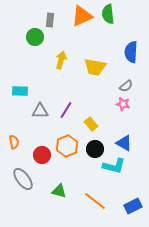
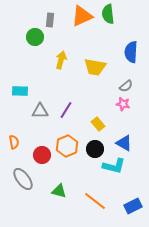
yellow rectangle: moved 7 px right
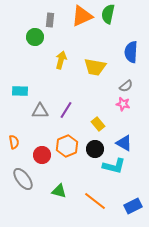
green semicircle: rotated 18 degrees clockwise
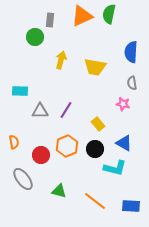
green semicircle: moved 1 px right
gray semicircle: moved 6 px right, 3 px up; rotated 120 degrees clockwise
red circle: moved 1 px left
cyan L-shape: moved 1 px right, 2 px down
blue rectangle: moved 2 px left; rotated 30 degrees clockwise
